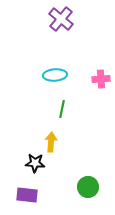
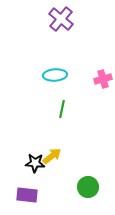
pink cross: moved 2 px right; rotated 12 degrees counterclockwise
yellow arrow: moved 1 px right, 14 px down; rotated 48 degrees clockwise
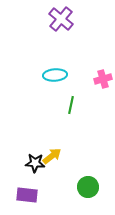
green line: moved 9 px right, 4 px up
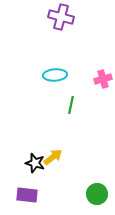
purple cross: moved 2 px up; rotated 25 degrees counterclockwise
yellow arrow: moved 1 px right, 1 px down
black star: rotated 12 degrees clockwise
green circle: moved 9 px right, 7 px down
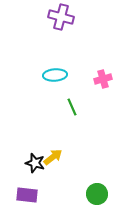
green line: moved 1 px right, 2 px down; rotated 36 degrees counterclockwise
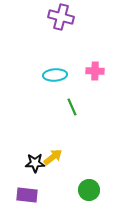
pink cross: moved 8 px left, 8 px up; rotated 18 degrees clockwise
black star: rotated 18 degrees counterclockwise
green circle: moved 8 px left, 4 px up
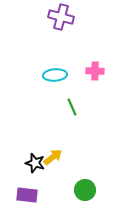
black star: rotated 18 degrees clockwise
green circle: moved 4 px left
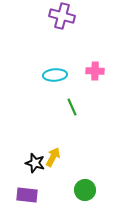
purple cross: moved 1 px right, 1 px up
yellow arrow: rotated 24 degrees counterclockwise
